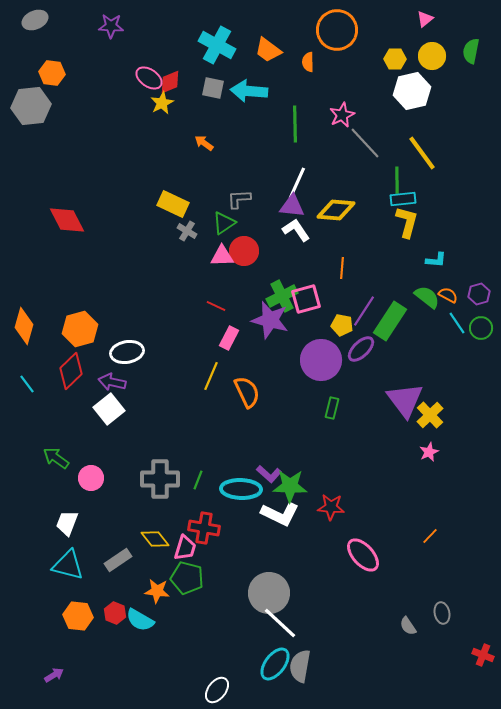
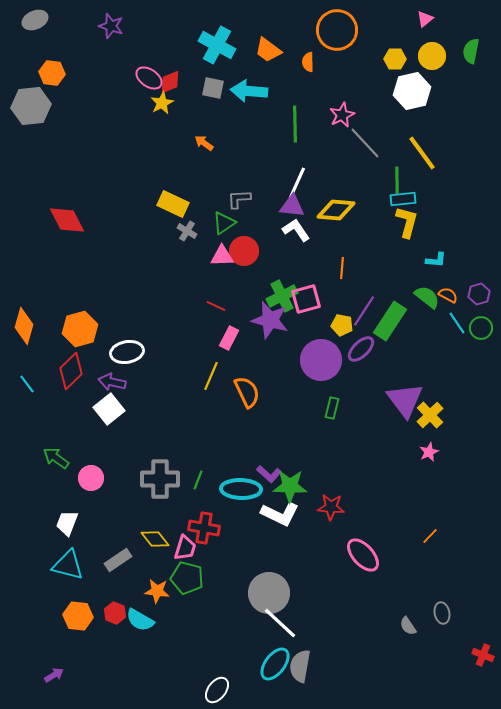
purple star at (111, 26): rotated 15 degrees clockwise
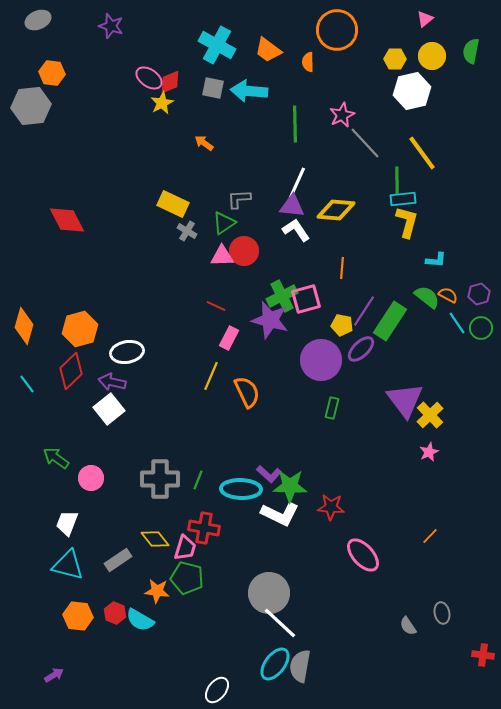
gray ellipse at (35, 20): moved 3 px right
red cross at (483, 655): rotated 15 degrees counterclockwise
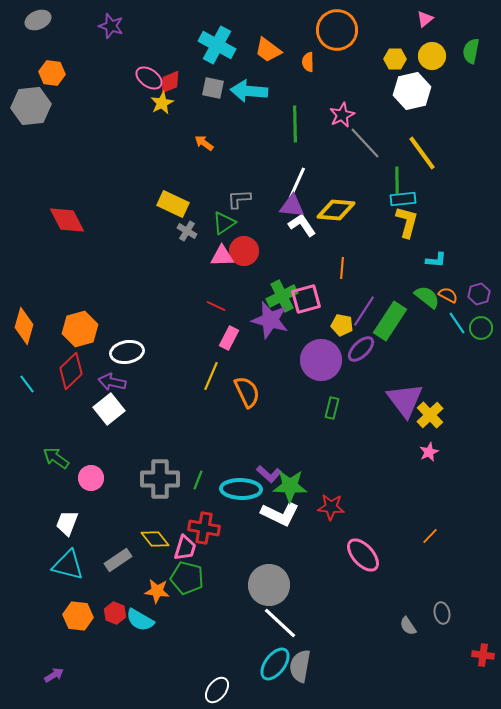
white L-shape at (296, 230): moved 6 px right, 5 px up
gray circle at (269, 593): moved 8 px up
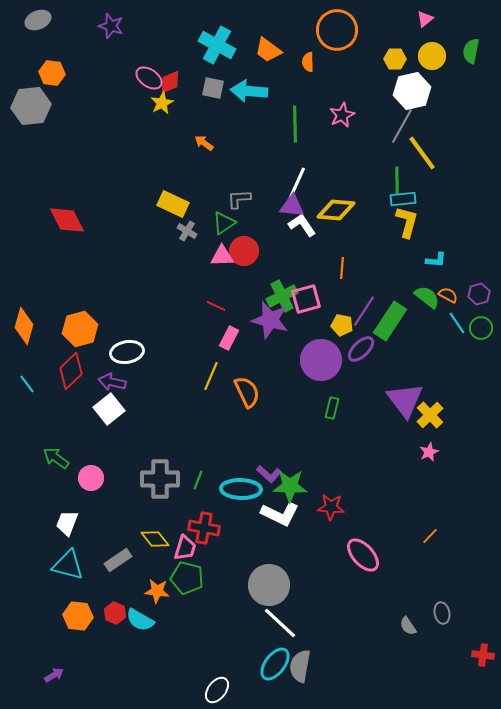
gray line at (365, 143): moved 37 px right, 17 px up; rotated 72 degrees clockwise
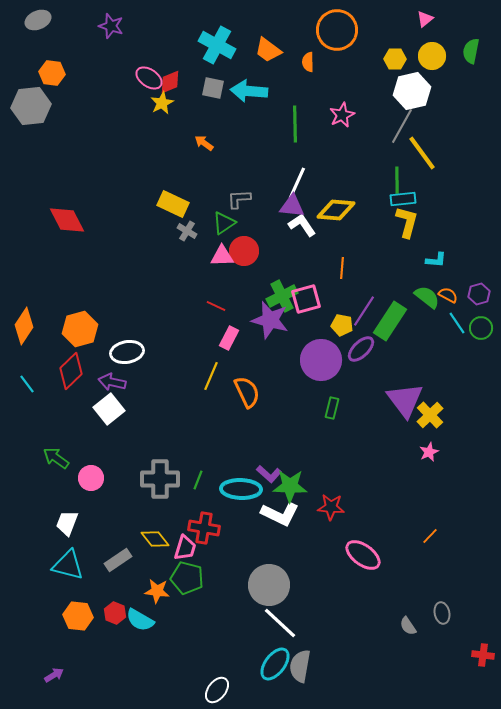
orange diamond at (24, 326): rotated 18 degrees clockwise
pink ellipse at (363, 555): rotated 12 degrees counterclockwise
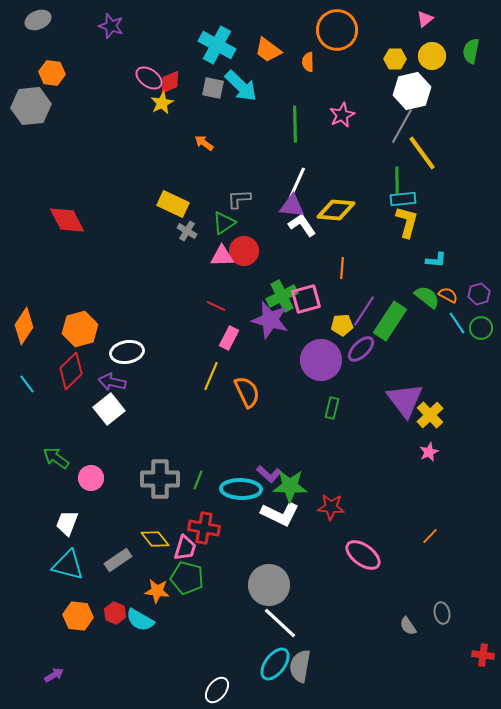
cyan arrow at (249, 91): moved 8 px left, 5 px up; rotated 141 degrees counterclockwise
yellow pentagon at (342, 325): rotated 15 degrees counterclockwise
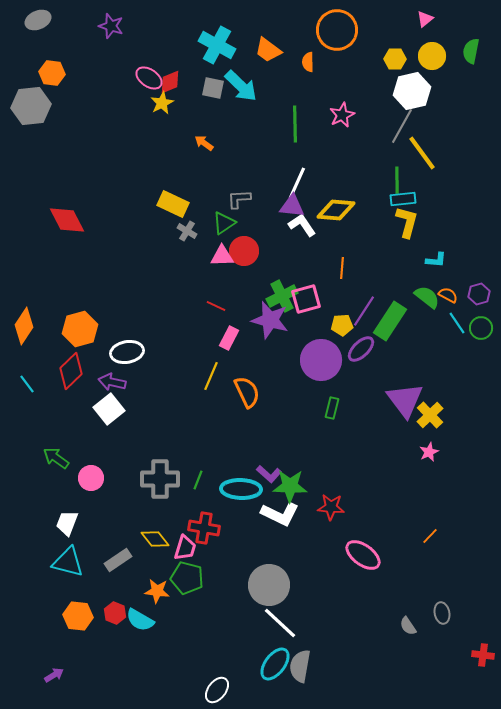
cyan triangle at (68, 565): moved 3 px up
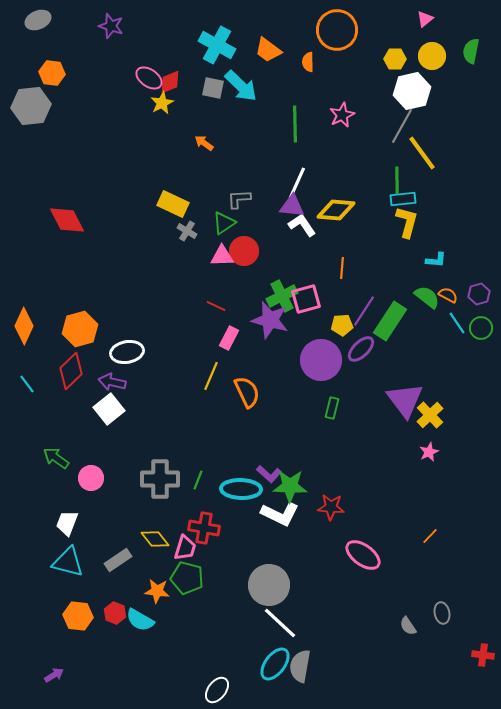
orange diamond at (24, 326): rotated 9 degrees counterclockwise
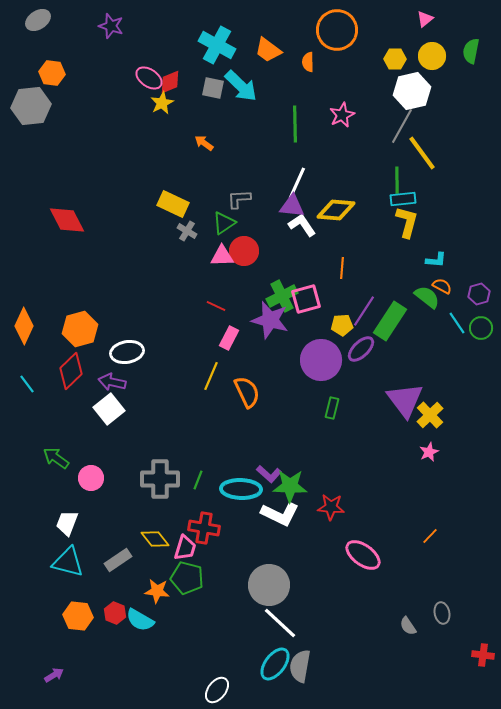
gray ellipse at (38, 20): rotated 10 degrees counterclockwise
orange semicircle at (448, 295): moved 6 px left, 9 px up
